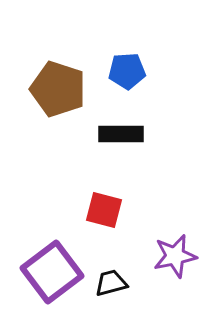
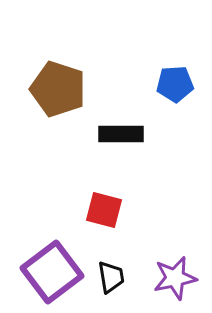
blue pentagon: moved 48 px right, 13 px down
purple star: moved 22 px down
black trapezoid: moved 6 px up; rotated 96 degrees clockwise
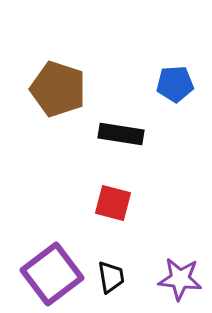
black rectangle: rotated 9 degrees clockwise
red square: moved 9 px right, 7 px up
purple square: moved 2 px down
purple star: moved 5 px right, 1 px down; rotated 18 degrees clockwise
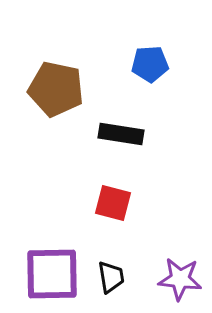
blue pentagon: moved 25 px left, 20 px up
brown pentagon: moved 2 px left; rotated 6 degrees counterclockwise
purple square: rotated 36 degrees clockwise
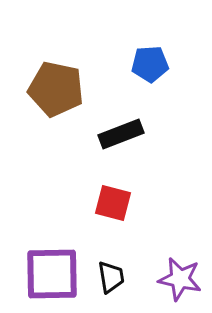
black rectangle: rotated 30 degrees counterclockwise
purple star: rotated 6 degrees clockwise
